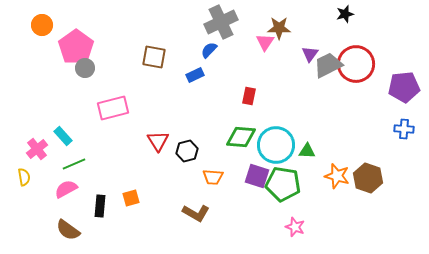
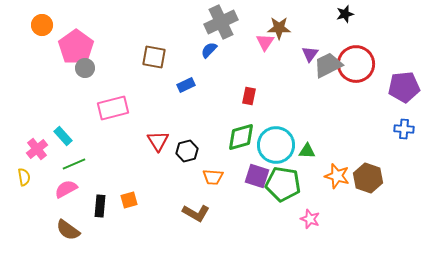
blue rectangle: moved 9 px left, 10 px down
green diamond: rotated 20 degrees counterclockwise
orange square: moved 2 px left, 2 px down
pink star: moved 15 px right, 8 px up
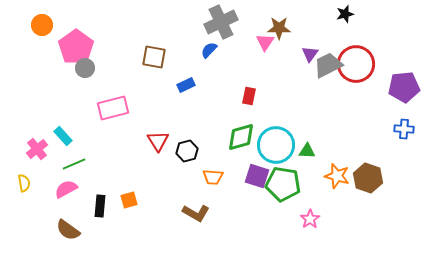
yellow semicircle: moved 6 px down
pink star: rotated 18 degrees clockwise
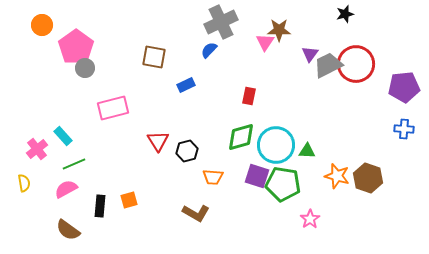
brown star: moved 2 px down
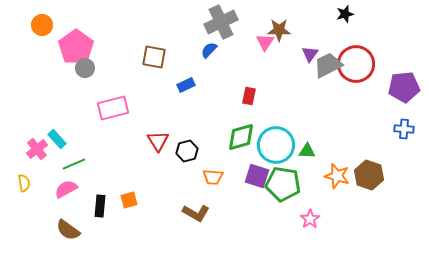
cyan rectangle: moved 6 px left, 3 px down
brown hexagon: moved 1 px right, 3 px up
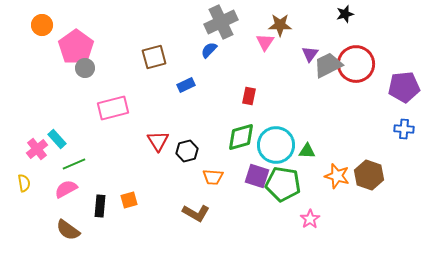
brown star: moved 1 px right, 5 px up
brown square: rotated 25 degrees counterclockwise
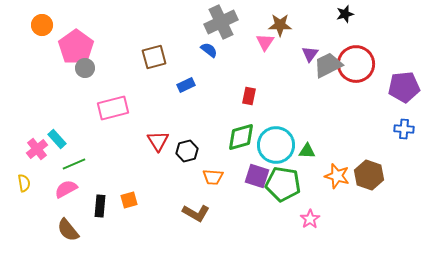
blue semicircle: rotated 84 degrees clockwise
brown semicircle: rotated 15 degrees clockwise
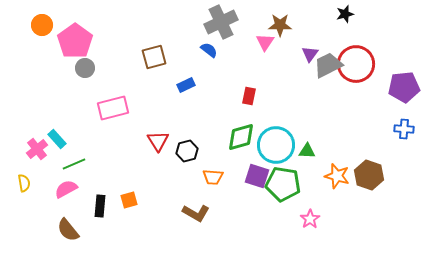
pink pentagon: moved 1 px left, 6 px up
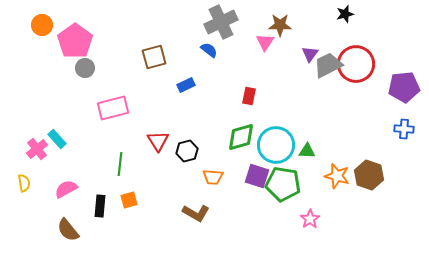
green line: moved 46 px right; rotated 60 degrees counterclockwise
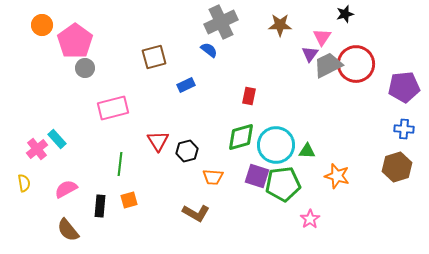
pink triangle: moved 57 px right, 5 px up
brown hexagon: moved 28 px right, 8 px up; rotated 24 degrees clockwise
green pentagon: rotated 16 degrees counterclockwise
